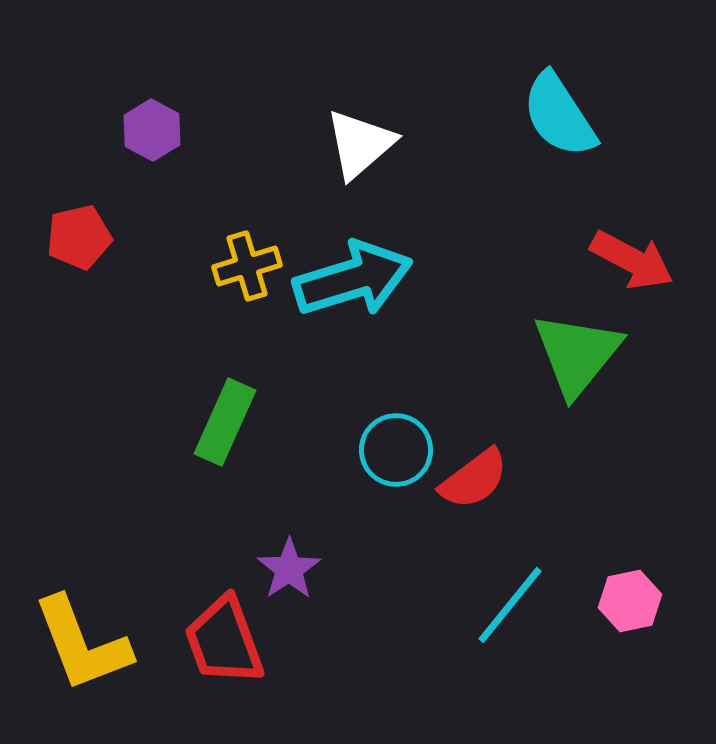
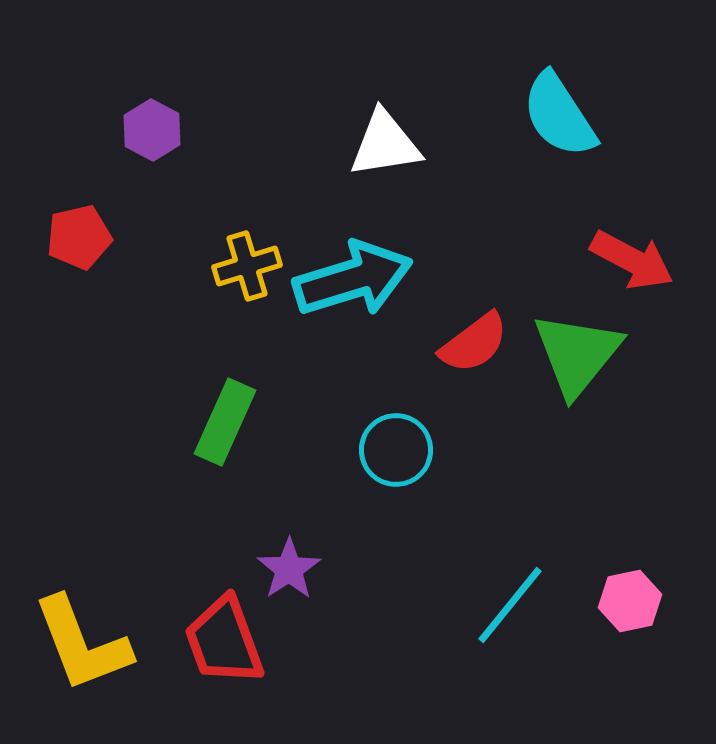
white triangle: moved 25 px right; rotated 32 degrees clockwise
red semicircle: moved 136 px up
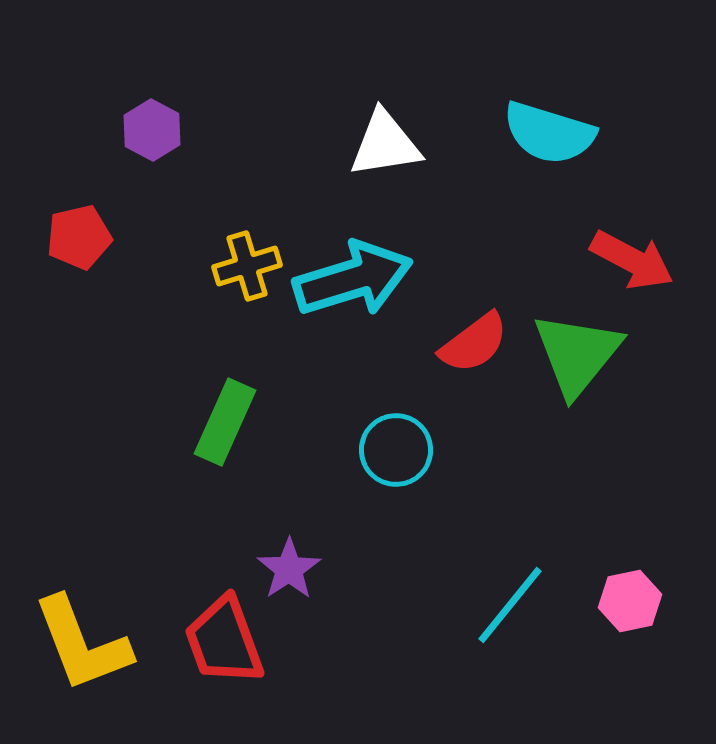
cyan semicircle: moved 10 px left, 18 px down; rotated 40 degrees counterclockwise
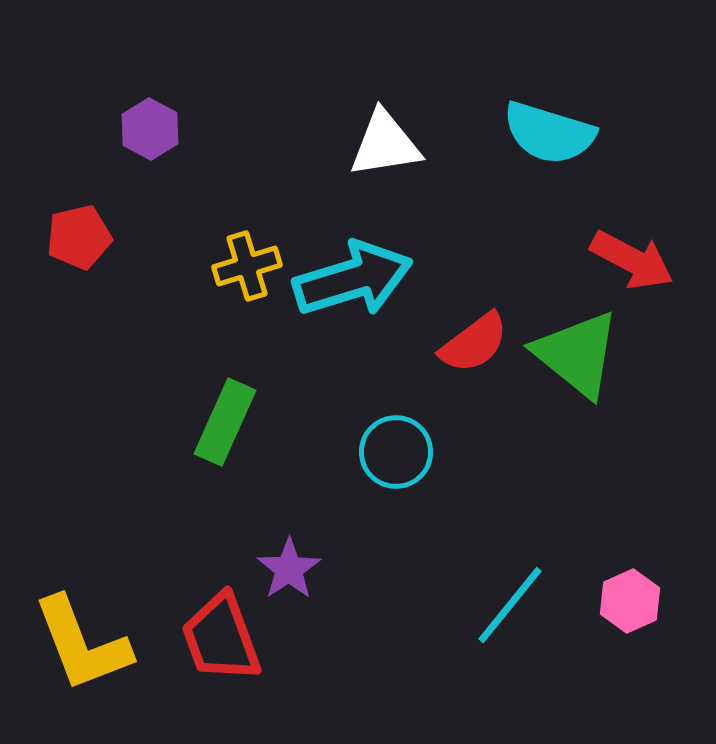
purple hexagon: moved 2 px left, 1 px up
green triangle: rotated 30 degrees counterclockwise
cyan circle: moved 2 px down
pink hexagon: rotated 12 degrees counterclockwise
red trapezoid: moved 3 px left, 3 px up
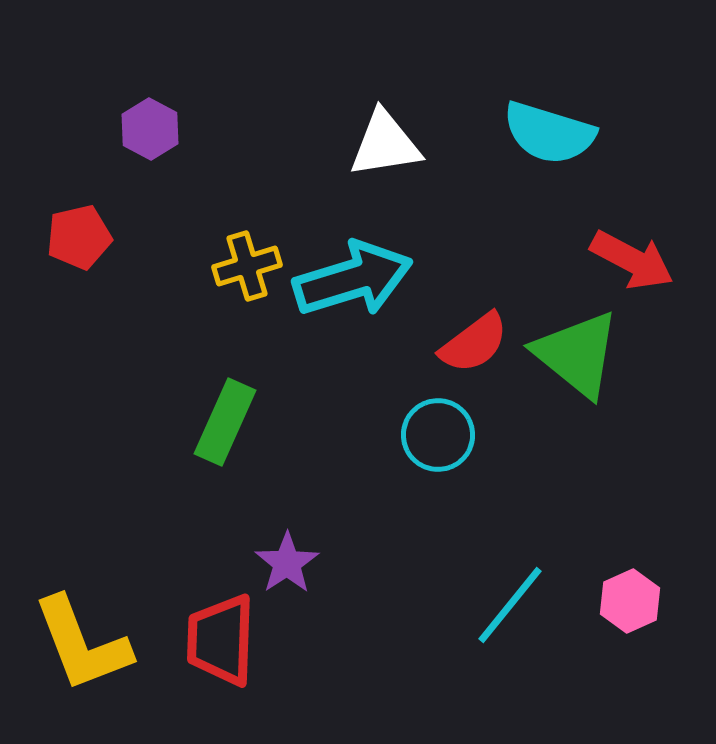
cyan circle: moved 42 px right, 17 px up
purple star: moved 2 px left, 6 px up
red trapezoid: moved 2 px down; rotated 22 degrees clockwise
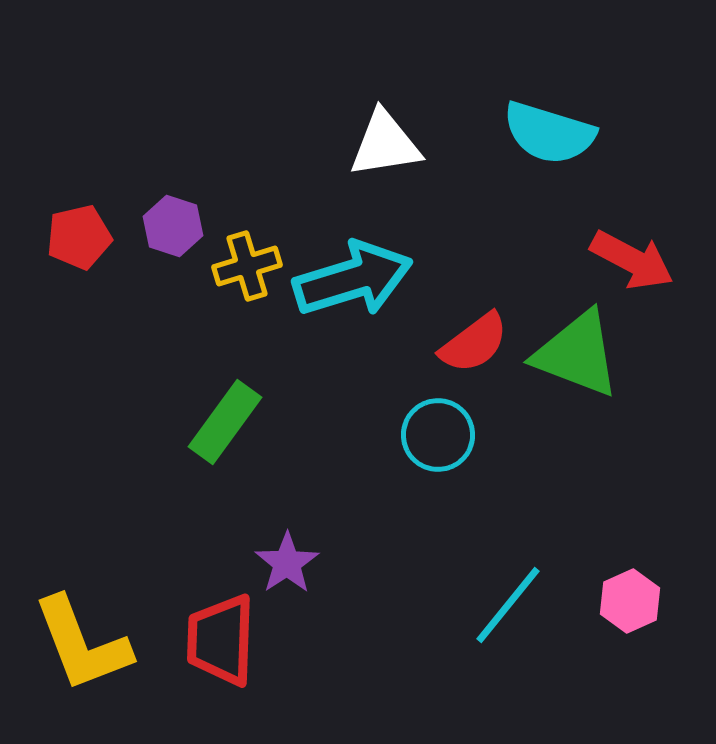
purple hexagon: moved 23 px right, 97 px down; rotated 10 degrees counterclockwise
green triangle: rotated 18 degrees counterclockwise
green rectangle: rotated 12 degrees clockwise
cyan line: moved 2 px left
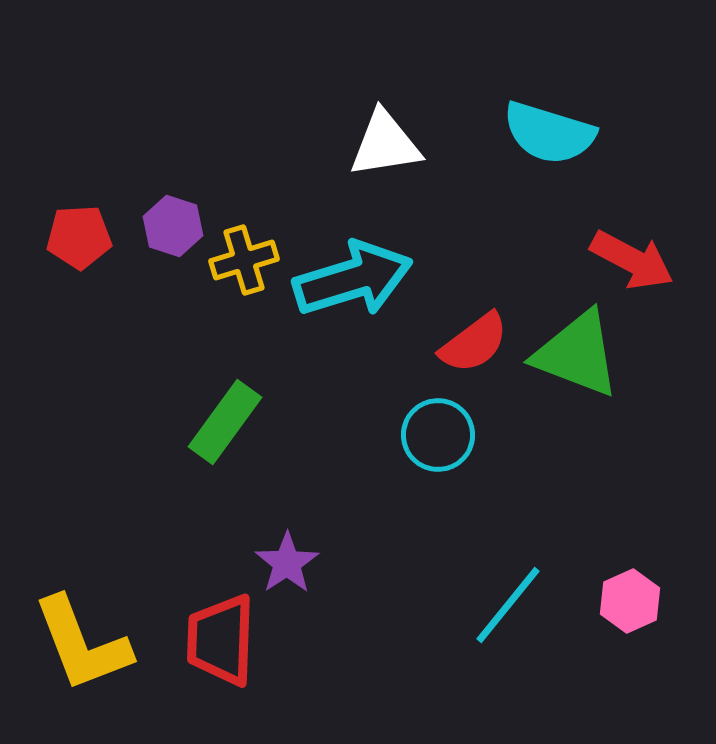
red pentagon: rotated 10 degrees clockwise
yellow cross: moved 3 px left, 6 px up
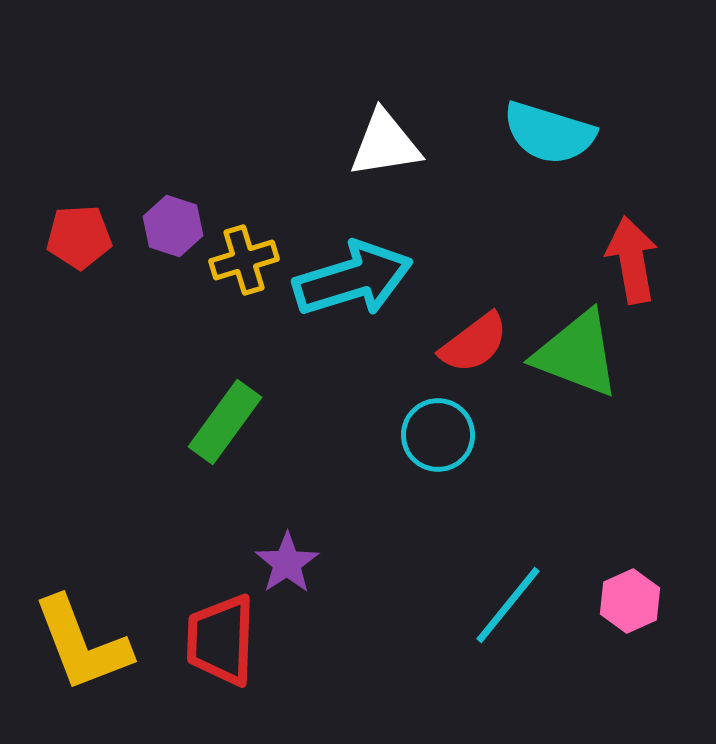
red arrow: rotated 128 degrees counterclockwise
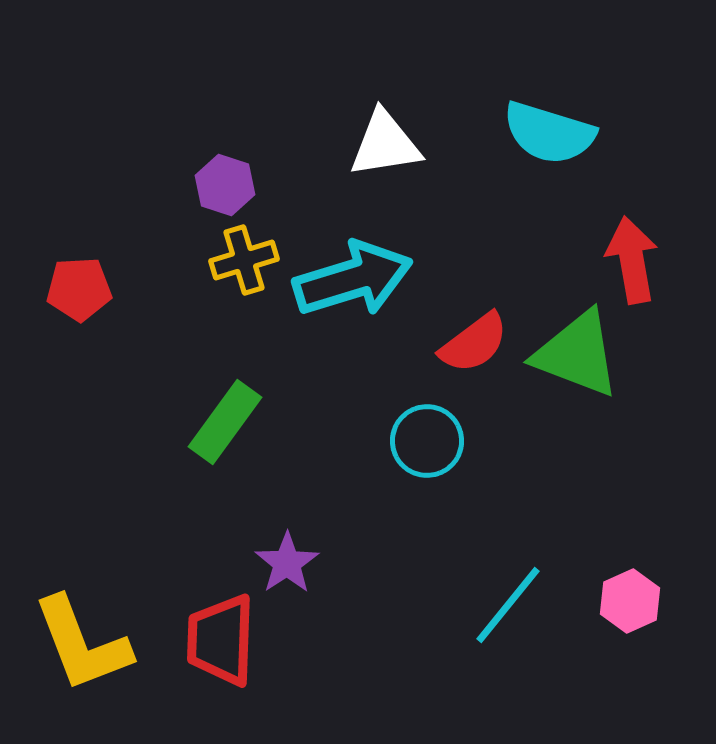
purple hexagon: moved 52 px right, 41 px up
red pentagon: moved 52 px down
cyan circle: moved 11 px left, 6 px down
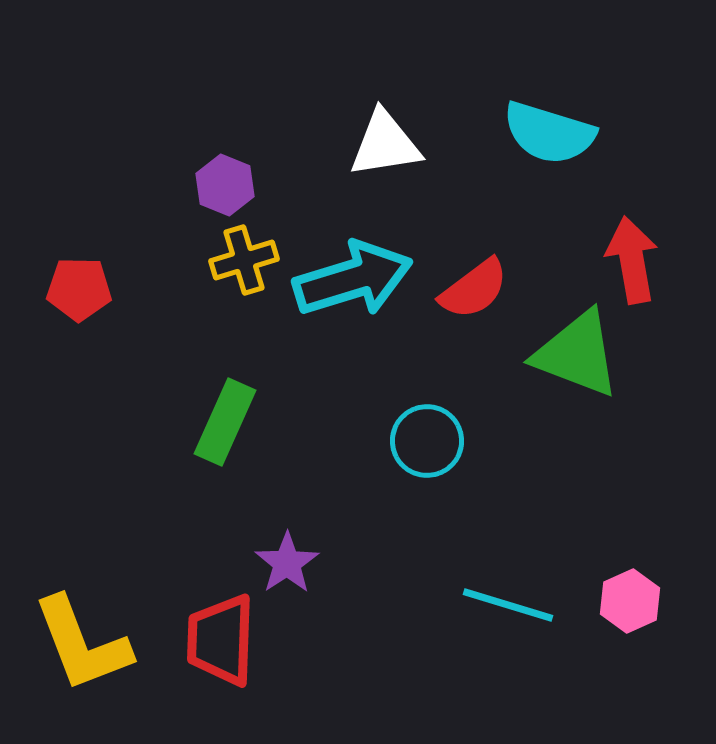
purple hexagon: rotated 4 degrees clockwise
red pentagon: rotated 4 degrees clockwise
red semicircle: moved 54 px up
green rectangle: rotated 12 degrees counterclockwise
cyan line: rotated 68 degrees clockwise
